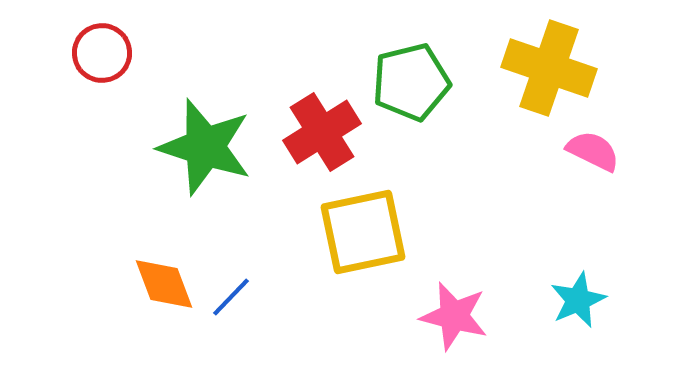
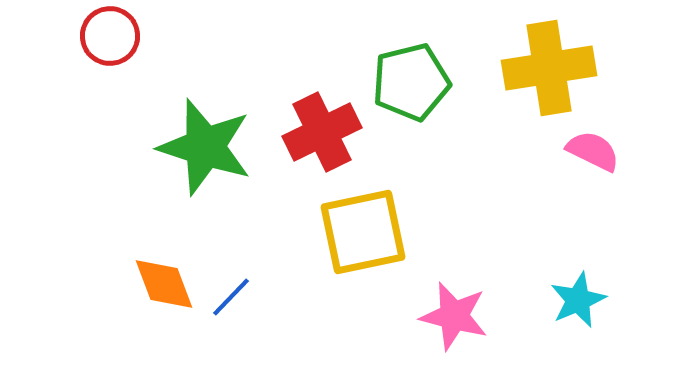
red circle: moved 8 px right, 17 px up
yellow cross: rotated 28 degrees counterclockwise
red cross: rotated 6 degrees clockwise
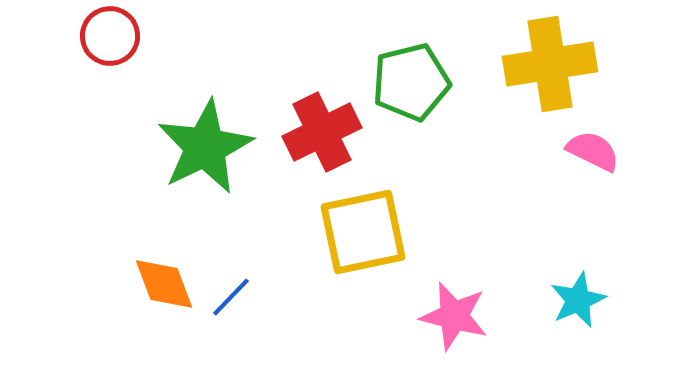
yellow cross: moved 1 px right, 4 px up
green star: rotated 28 degrees clockwise
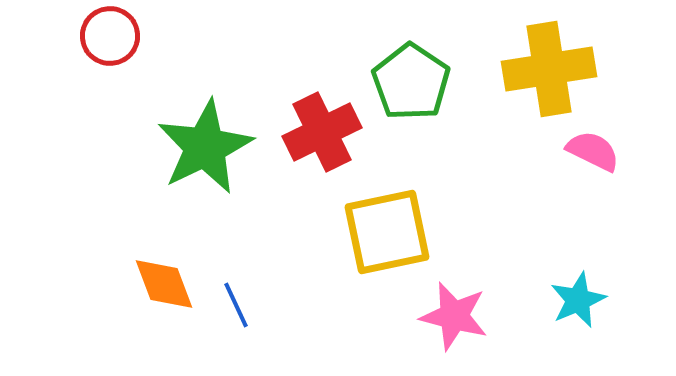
yellow cross: moved 1 px left, 5 px down
green pentagon: rotated 24 degrees counterclockwise
yellow square: moved 24 px right
blue line: moved 5 px right, 8 px down; rotated 69 degrees counterclockwise
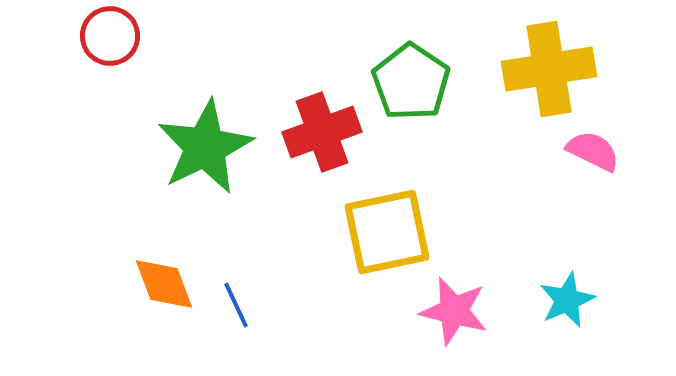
red cross: rotated 6 degrees clockwise
cyan star: moved 11 px left
pink star: moved 5 px up
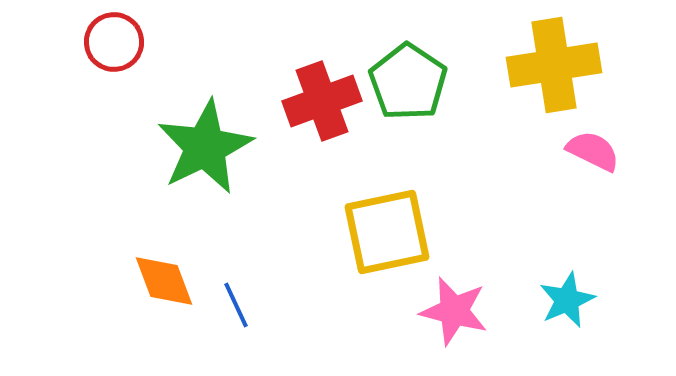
red circle: moved 4 px right, 6 px down
yellow cross: moved 5 px right, 4 px up
green pentagon: moved 3 px left
red cross: moved 31 px up
orange diamond: moved 3 px up
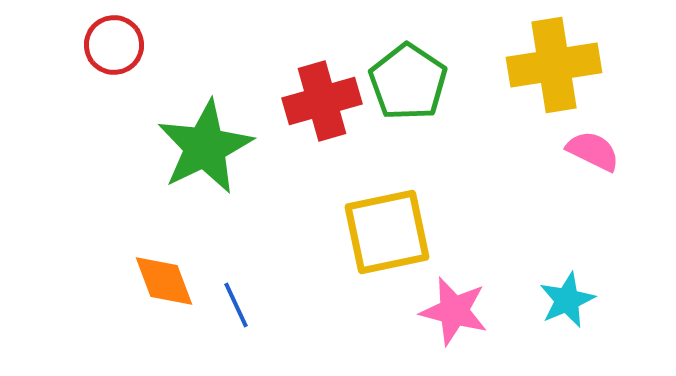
red circle: moved 3 px down
red cross: rotated 4 degrees clockwise
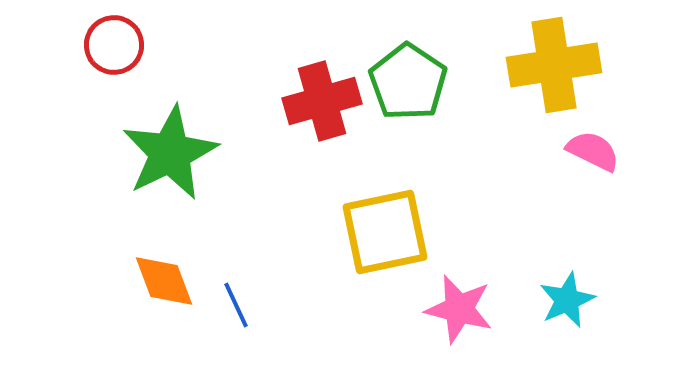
green star: moved 35 px left, 6 px down
yellow square: moved 2 px left
pink star: moved 5 px right, 2 px up
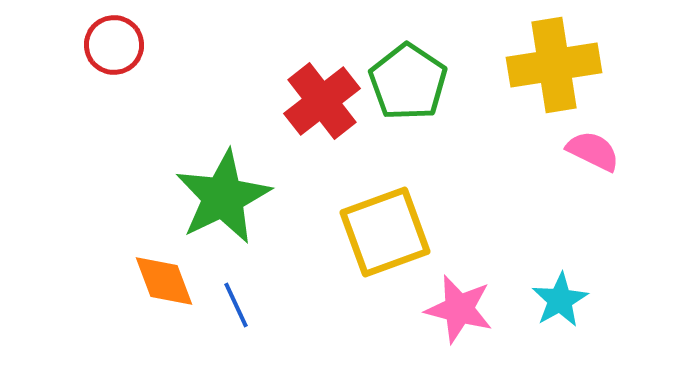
red cross: rotated 22 degrees counterclockwise
green star: moved 53 px right, 44 px down
yellow square: rotated 8 degrees counterclockwise
cyan star: moved 7 px left; rotated 6 degrees counterclockwise
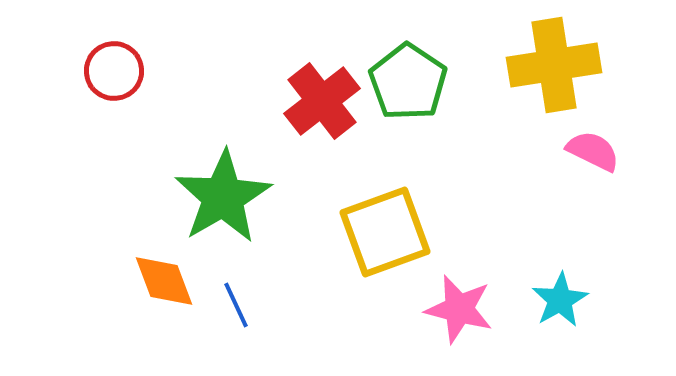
red circle: moved 26 px down
green star: rotated 4 degrees counterclockwise
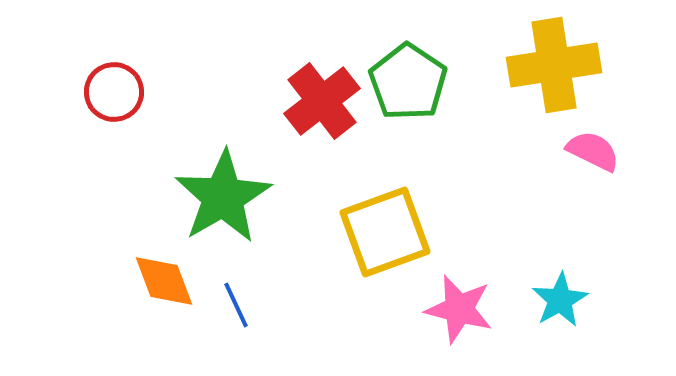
red circle: moved 21 px down
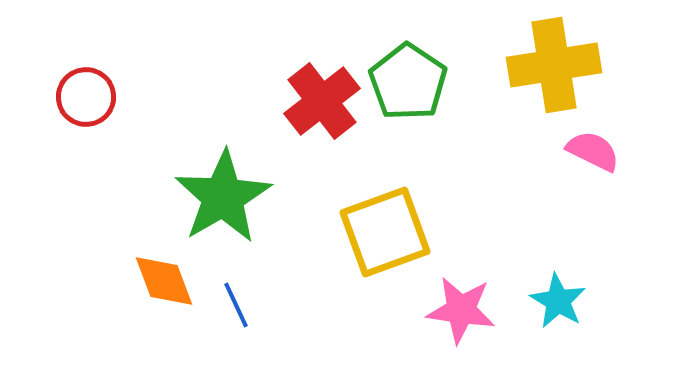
red circle: moved 28 px left, 5 px down
cyan star: moved 2 px left, 1 px down; rotated 12 degrees counterclockwise
pink star: moved 2 px right, 1 px down; rotated 6 degrees counterclockwise
